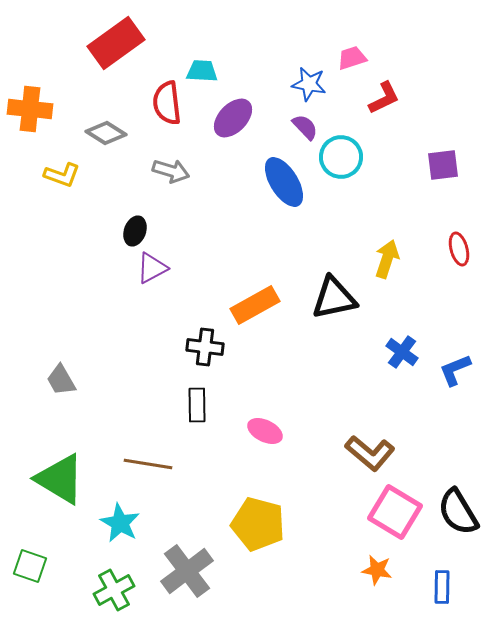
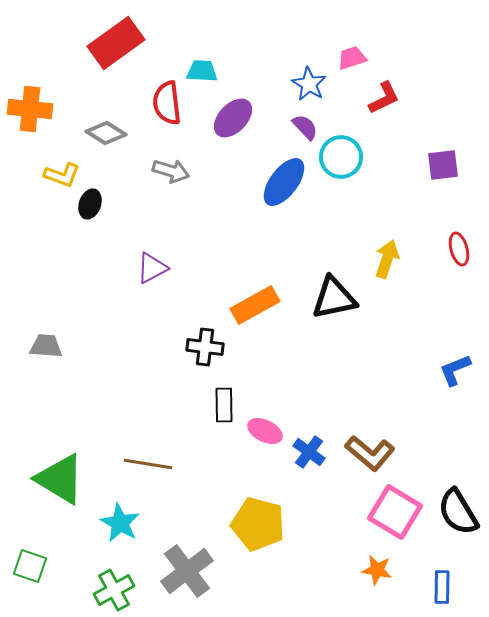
blue star: rotated 20 degrees clockwise
blue ellipse: rotated 69 degrees clockwise
black ellipse: moved 45 px left, 27 px up
blue cross: moved 93 px left, 100 px down
gray trapezoid: moved 15 px left, 34 px up; rotated 124 degrees clockwise
black rectangle: moved 27 px right
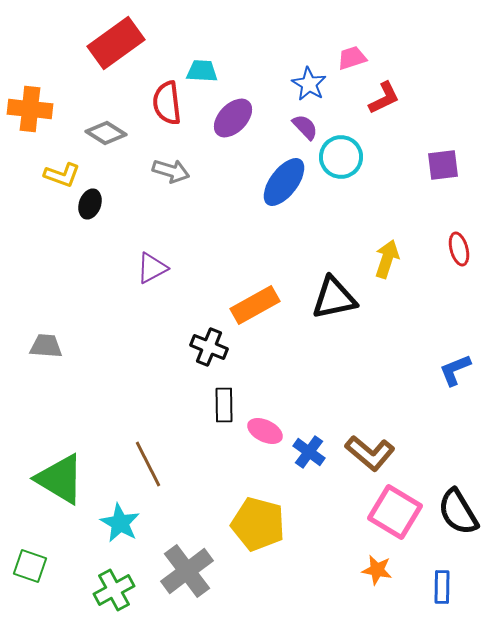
black cross: moved 4 px right; rotated 15 degrees clockwise
brown line: rotated 54 degrees clockwise
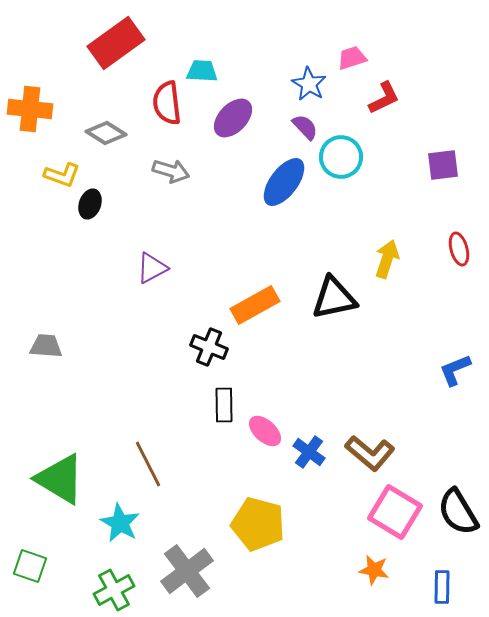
pink ellipse: rotated 16 degrees clockwise
orange star: moved 3 px left
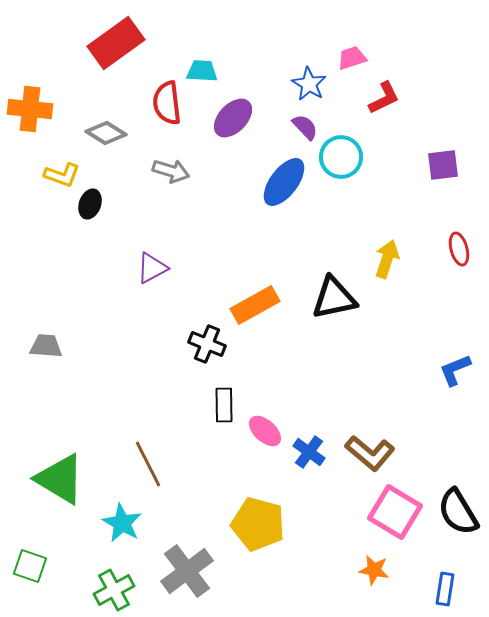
black cross: moved 2 px left, 3 px up
cyan star: moved 2 px right
blue rectangle: moved 3 px right, 2 px down; rotated 8 degrees clockwise
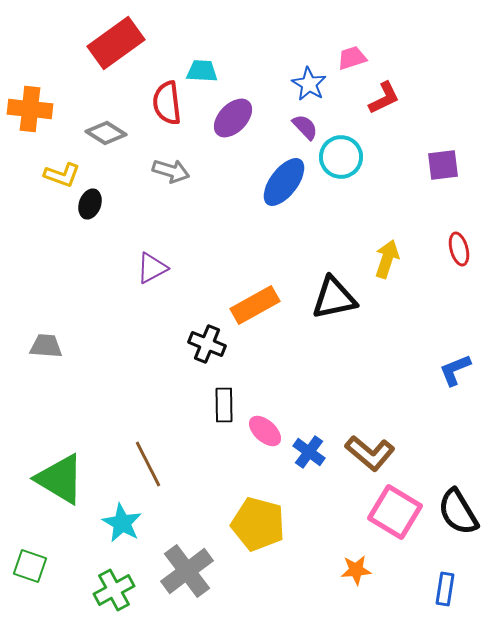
orange star: moved 18 px left; rotated 16 degrees counterclockwise
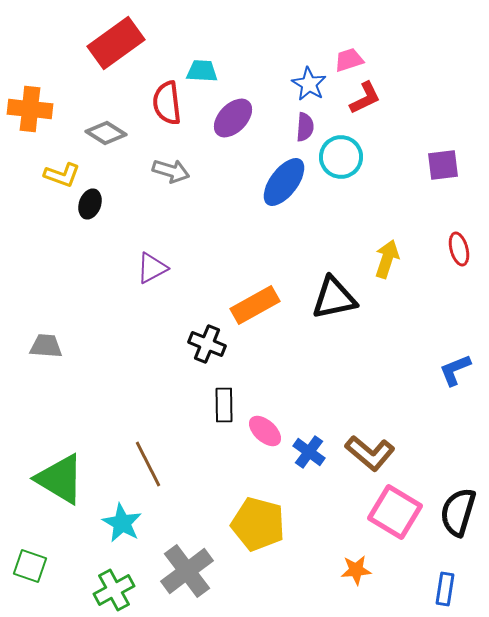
pink trapezoid: moved 3 px left, 2 px down
red L-shape: moved 19 px left
purple semicircle: rotated 48 degrees clockwise
black semicircle: rotated 48 degrees clockwise
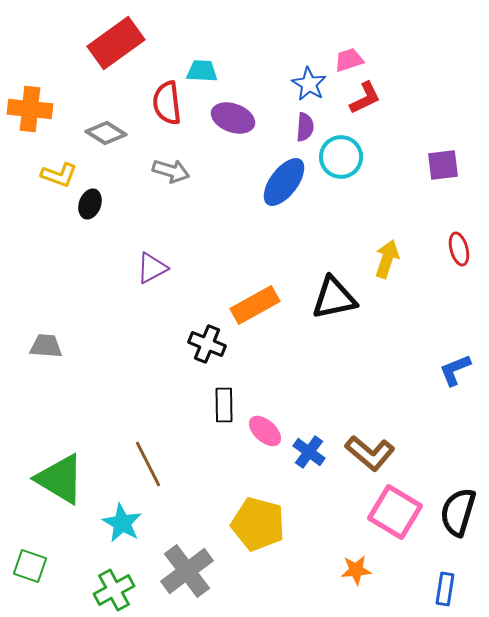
purple ellipse: rotated 66 degrees clockwise
yellow L-shape: moved 3 px left
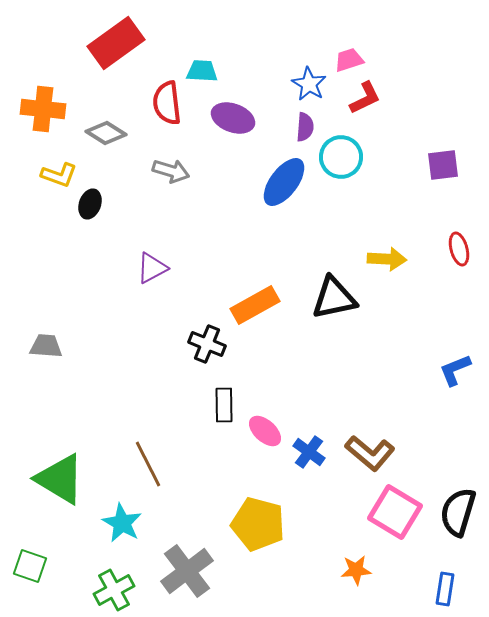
orange cross: moved 13 px right
yellow arrow: rotated 75 degrees clockwise
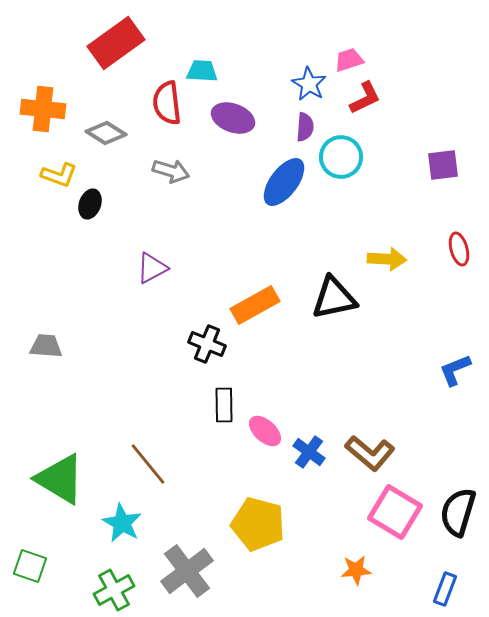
brown line: rotated 12 degrees counterclockwise
blue rectangle: rotated 12 degrees clockwise
